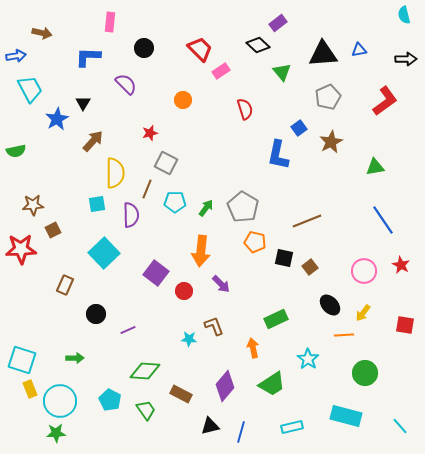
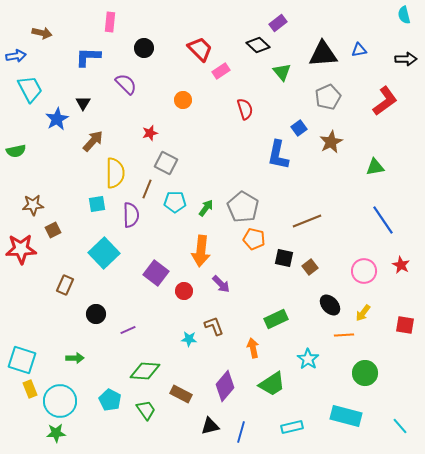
orange pentagon at (255, 242): moved 1 px left, 3 px up
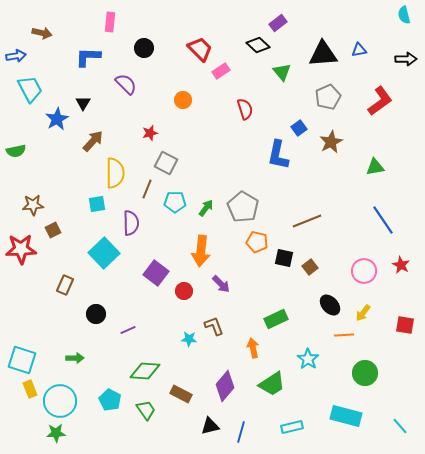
red L-shape at (385, 101): moved 5 px left
purple semicircle at (131, 215): moved 8 px down
orange pentagon at (254, 239): moved 3 px right, 3 px down
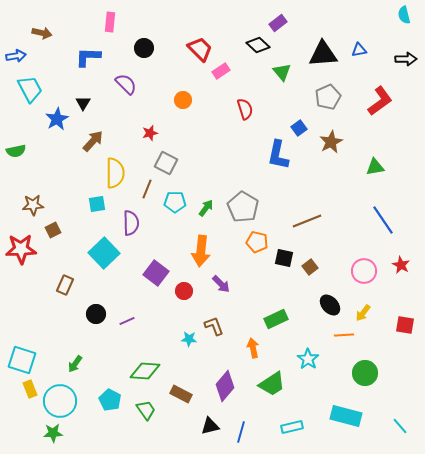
purple line at (128, 330): moved 1 px left, 9 px up
green arrow at (75, 358): moved 6 px down; rotated 126 degrees clockwise
green star at (56, 433): moved 3 px left
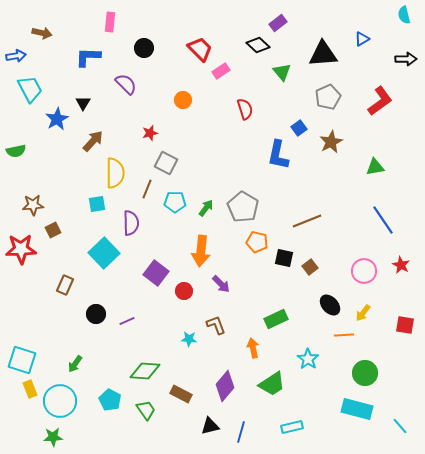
blue triangle at (359, 50): moved 3 px right, 11 px up; rotated 21 degrees counterclockwise
brown L-shape at (214, 326): moved 2 px right, 1 px up
cyan rectangle at (346, 416): moved 11 px right, 7 px up
green star at (53, 433): moved 4 px down
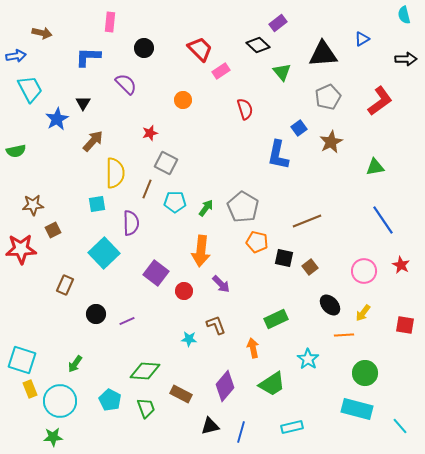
green trapezoid at (146, 410): moved 2 px up; rotated 15 degrees clockwise
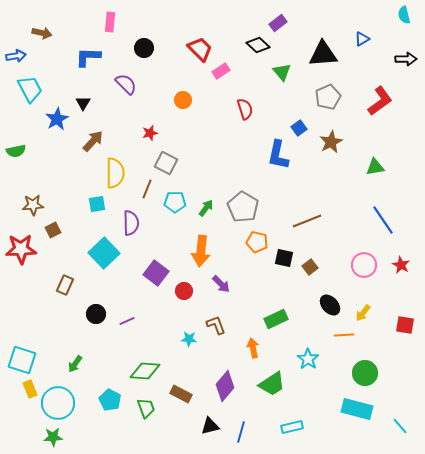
pink circle at (364, 271): moved 6 px up
cyan circle at (60, 401): moved 2 px left, 2 px down
